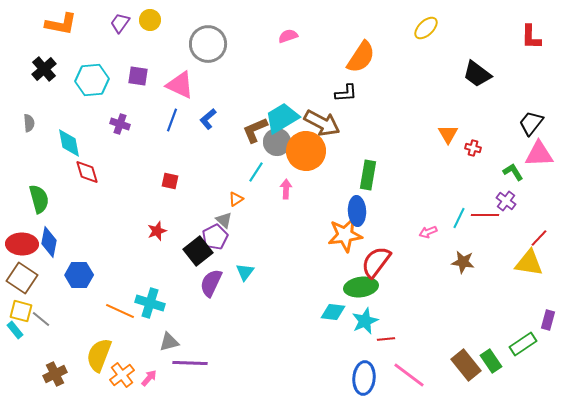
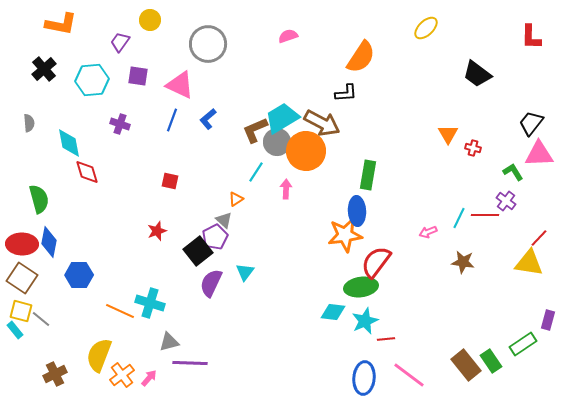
purple trapezoid at (120, 23): moved 19 px down
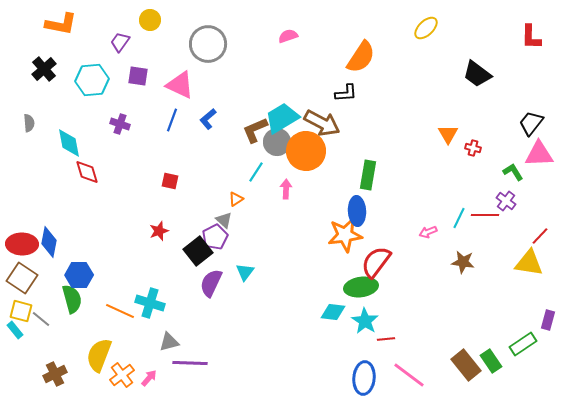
green semicircle at (39, 199): moved 33 px right, 100 px down
red star at (157, 231): moved 2 px right
red line at (539, 238): moved 1 px right, 2 px up
cyan star at (365, 321): rotated 16 degrees counterclockwise
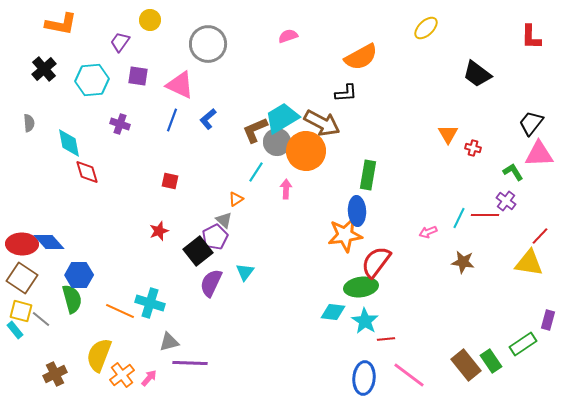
orange semicircle at (361, 57): rotated 28 degrees clockwise
blue diamond at (49, 242): rotated 52 degrees counterclockwise
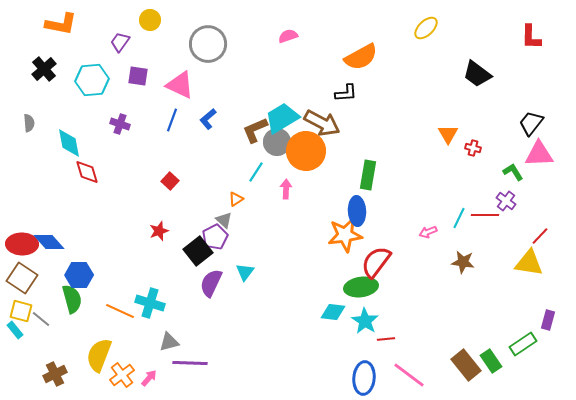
red square at (170, 181): rotated 30 degrees clockwise
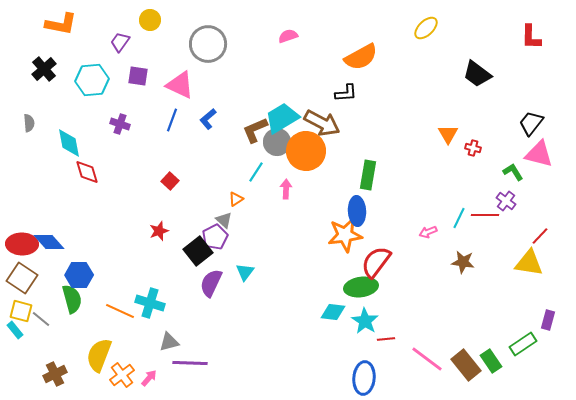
pink triangle at (539, 154): rotated 16 degrees clockwise
pink line at (409, 375): moved 18 px right, 16 px up
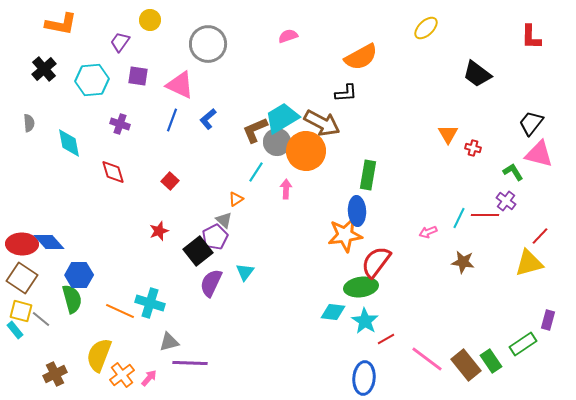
red diamond at (87, 172): moved 26 px right
yellow triangle at (529, 263): rotated 24 degrees counterclockwise
red line at (386, 339): rotated 24 degrees counterclockwise
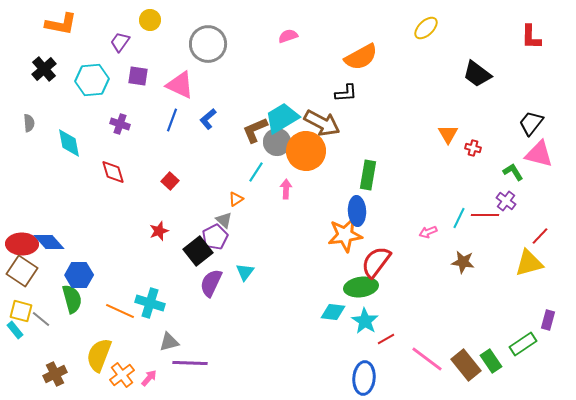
brown square at (22, 278): moved 7 px up
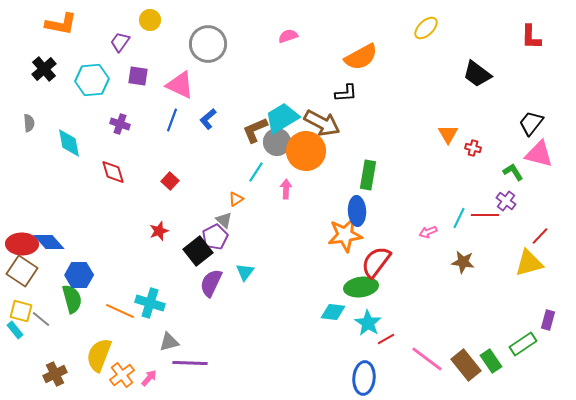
cyan star at (365, 321): moved 3 px right, 2 px down
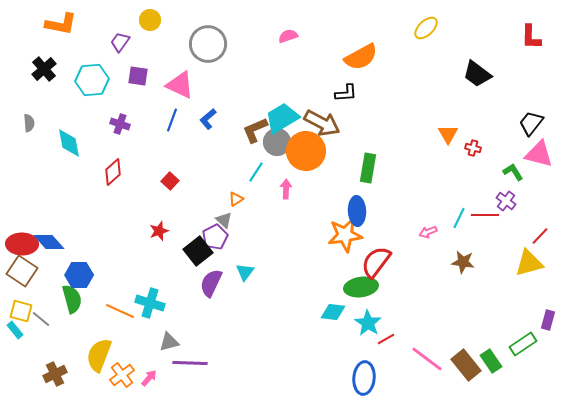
red diamond at (113, 172): rotated 64 degrees clockwise
green rectangle at (368, 175): moved 7 px up
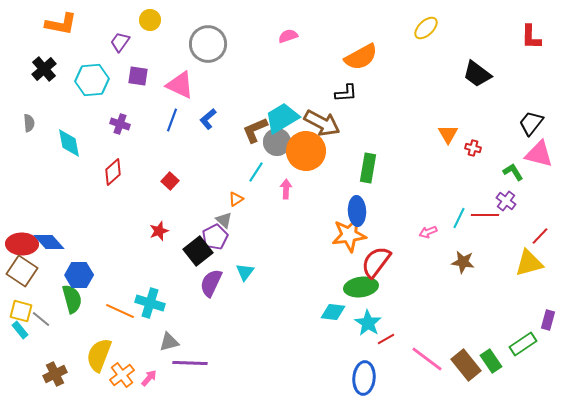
orange star at (345, 235): moved 4 px right
cyan rectangle at (15, 330): moved 5 px right
